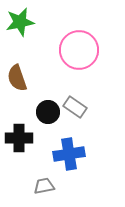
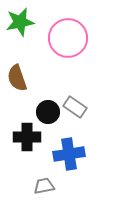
pink circle: moved 11 px left, 12 px up
black cross: moved 8 px right, 1 px up
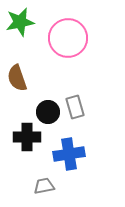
gray rectangle: rotated 40 degrees clockwise
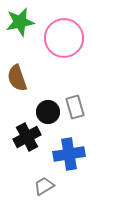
pink circle: moved 4 px left
black cross: rotated 28 degrees counterclockwise
gray trapezoid: rotated 20 degrees counterclockwise
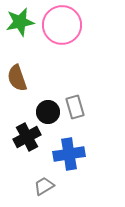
pink circle: moved 2 px left, 13 px up
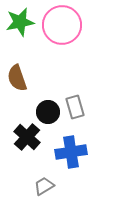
black cross: rotated 20 degrees counterclockwise
blue cross: moved 2 px right, 2 px up
